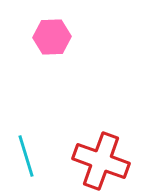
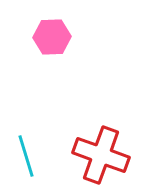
red cross: moved 6 px up
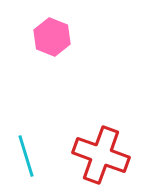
pink hexagon: rotated 24 degrees clockwise
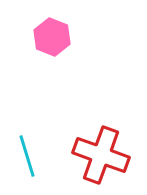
cyan line: moved 1 px right
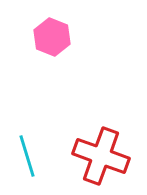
red cross: moved 1 px down
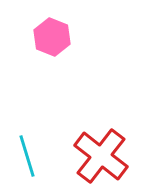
red cross: rotated 18 degrees clockwise
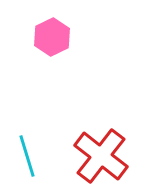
pink hexagon: rotated 12 degrees clockwise
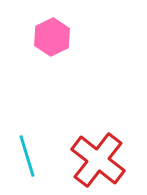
red cross: moved 3 px left, 4 px down
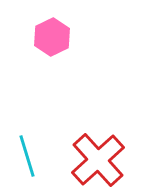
red cross: rotated 10 degrees clockwise
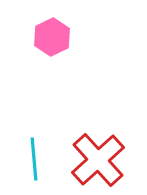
cyan line: moved 7 px right, 3 px down; rotated 12 degrees clockwise
